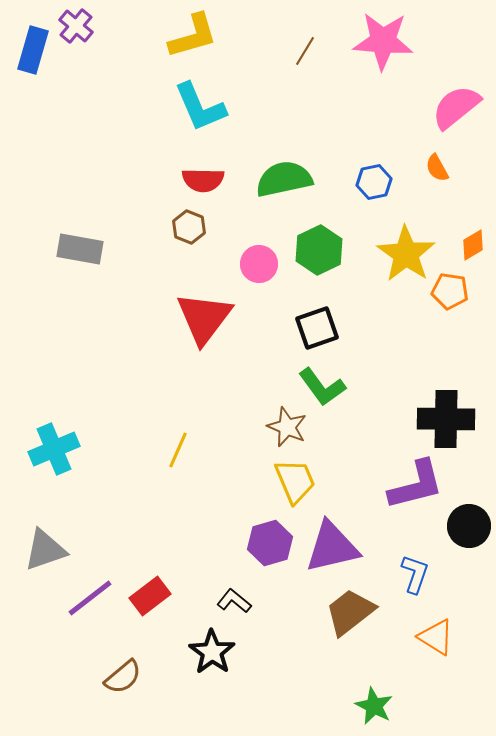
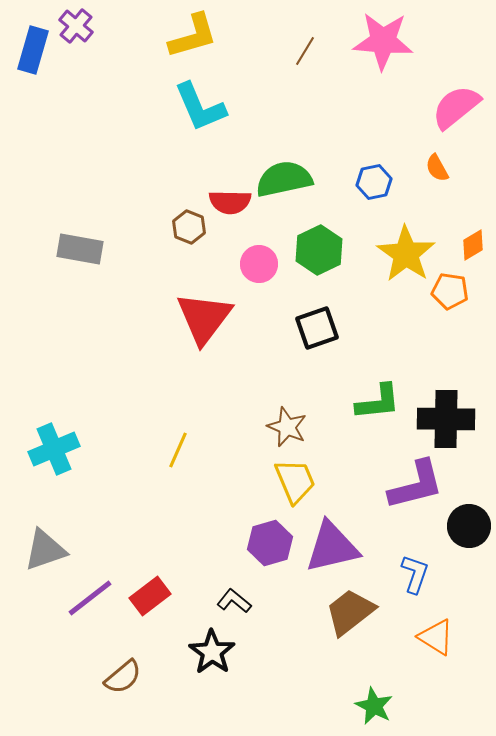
red semicircle: moved 27 px right, 22 px down
green L-shape: moved 56 px right, 15 px down; rotated 60 degrees counterclockwise
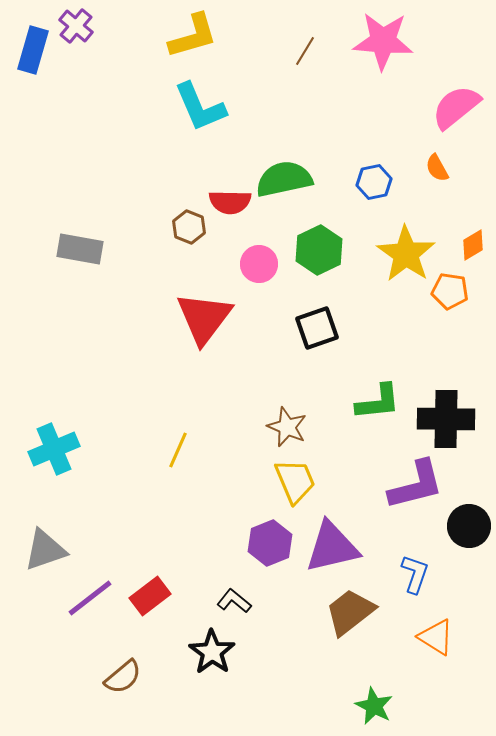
purple hexagon: rotated 6 degrees counterclockwise
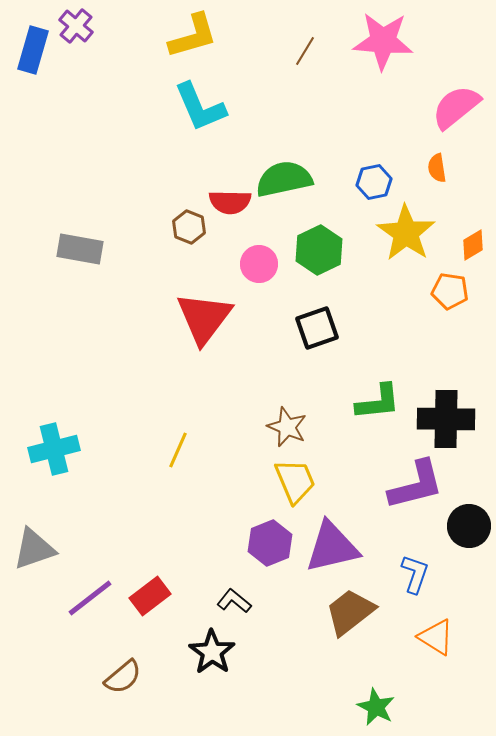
orange semicircle: rotated 20 degrees clockwise
yellow star: moved 21 px up
cyan cross: rotated 9 degrees clockwise
gray triangle: moved 11 px left, 1 px up
green star: moved 2 px right, 1 px down
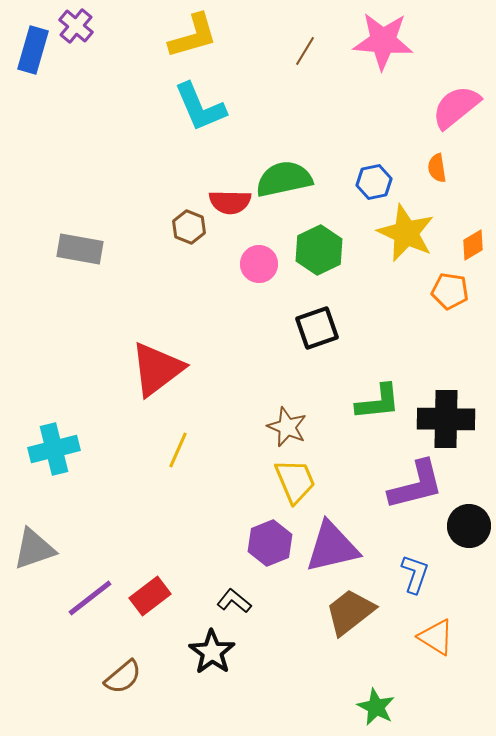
yellow star: rotated 10 degrees counterclockwise
red triangle: moved 47 px left, 51 px down; rotated 16 degrees clockwise
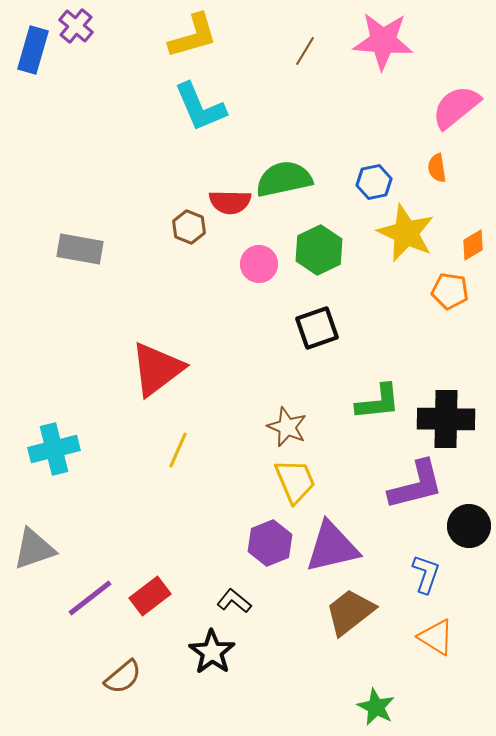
blue L-shape: moved 11 px right
